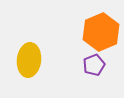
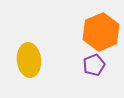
yellow ellipse: rotated 12 degrees counterclockwise
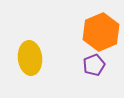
yellow ellipse: moved 1 px right, 2 px up
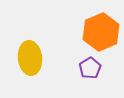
purple pentagon: moved 4 px left, 3 px down; rotated 10 degrees counterclockwise
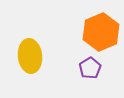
yellow ellipse: moved 2 px up
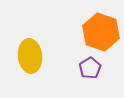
orange hexagon: rotated 18 degrees counterclockwise
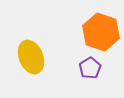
yellow ellipse: moved 1 px right, 1 px down; rotated 16 degrees counterclockwise
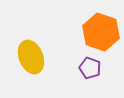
purple pentagon: rotated 20 degrees counterclockwise
